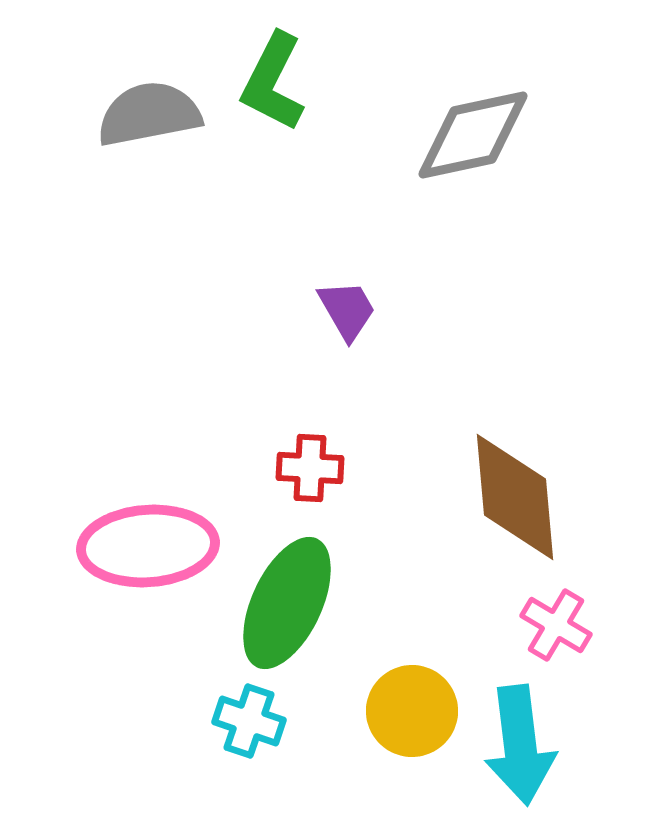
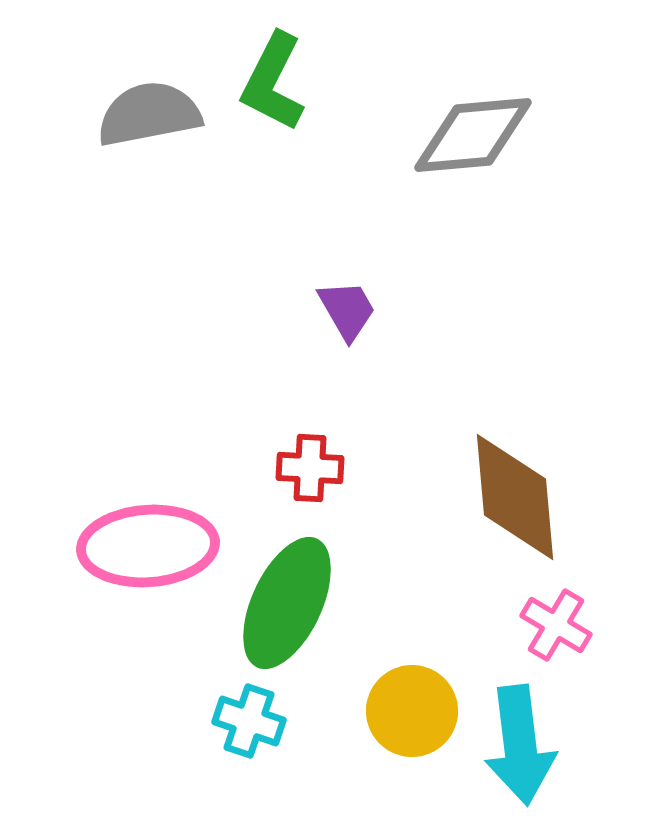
gray diamond: rotated 7 degrees clockwise
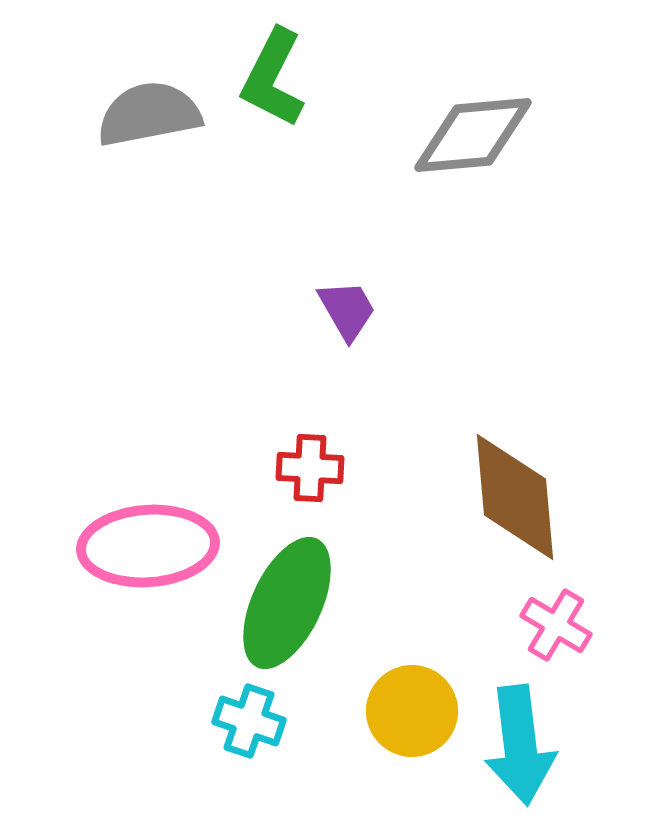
green L-shape: moved 4 px up
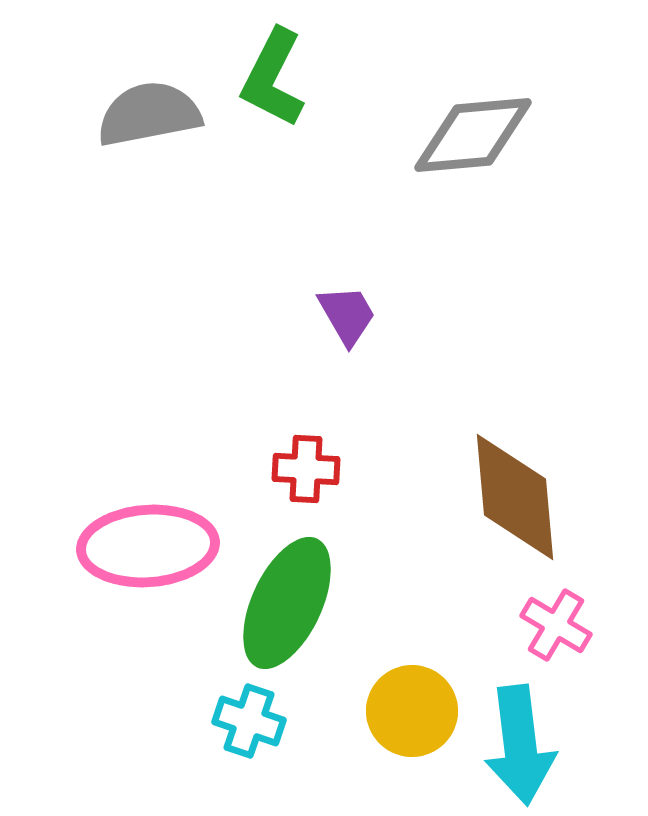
purple trapezoid: moved 5 px down
red cross: moved 4 px left, 1 px down
